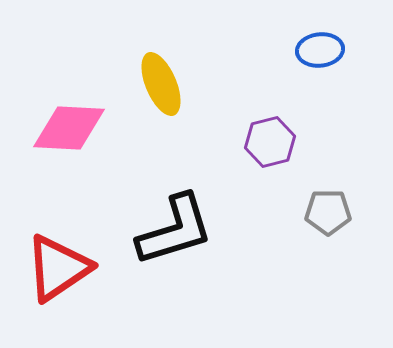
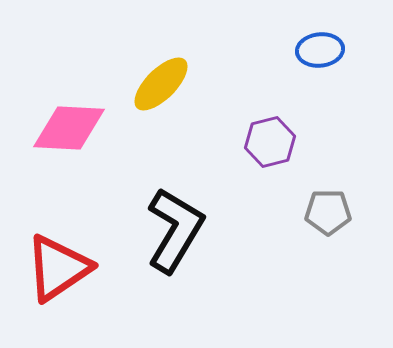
yellow ellipse: rotated 68 degrees clockwise
black L-shape: rotated 42 degrees counterclockwise
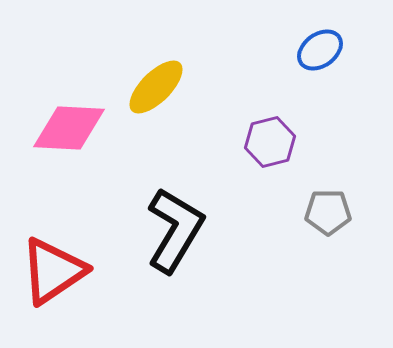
blue ellipse: rotated 30 degrees counterclockwise
yellow ellipse: moved 5 px left, 3 px down
red triangle: moved 5 px left, 3 px down
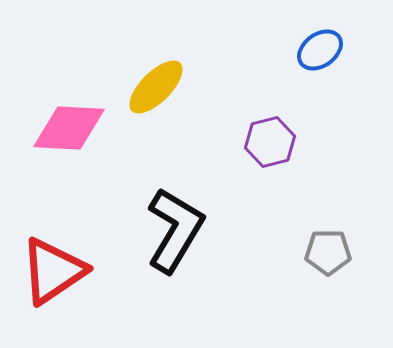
gray pentagon: moved 40 px down
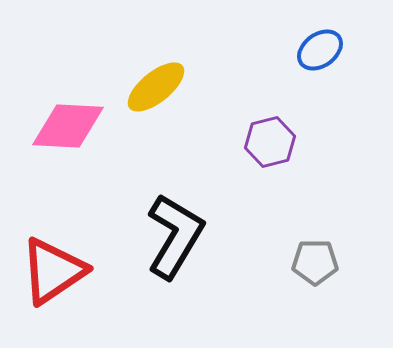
yellow ellipse: rotated 6 degrees clockwise
pink diamond: moved 1 px left, 2 px up
black L-shape: moved 6 px down
gray pentagon: moved 13 px left, 10 px down
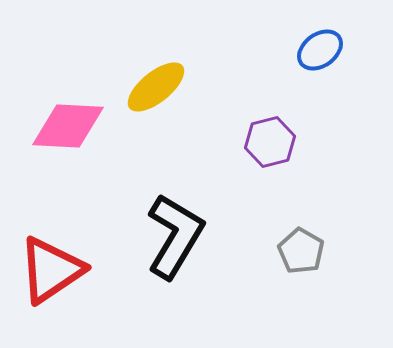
gray pentagon: moved 14 px left, 11 px up; rotated 30 degrees clockwise
red triangle: moved 2 px left, 1 px up
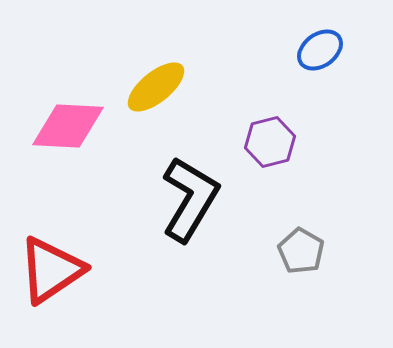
black L-shape: moved 15 px right, 37 px up
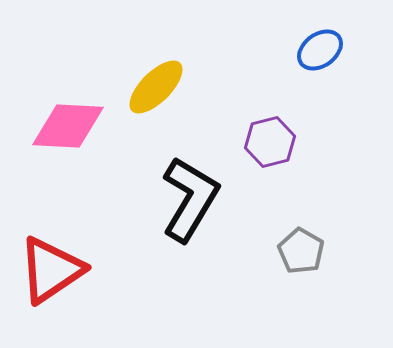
yellow ellipse: rotated 6 degrees counterclockwise
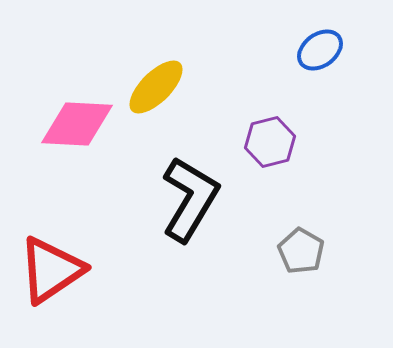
pink diamond: moved 9 px right, 2 px up
